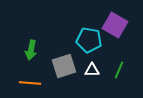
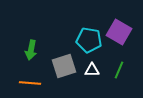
purple square: moved 4 px right, 7 px down
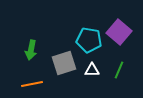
purple square: rotated 10 degrees clockwise
gray square: moved 3 px up
orange line: moved 2 px right, 1 px down; rotated 15 degrees counterclockwise
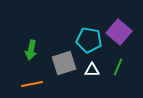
green line: moved 1 px left, 3 px up
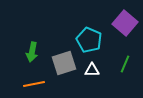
purple square: moved 6 px right, 9 px up
cyan pentagon: rotated 15 degrees clockwise
green arrow: moved 1 px right, 2 px down
green line: moved 7 px right, 3 px up
orange line: moved 2 px right
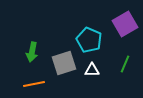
purple square: moved 1 px down; rotated 20 degrees clockwise
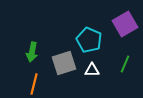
orange line: rotated 65 degrees counterclockwise
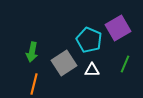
purple square: moved 7 px left, 4 px down
gray square: rotated 15 degrees counterclockwise
